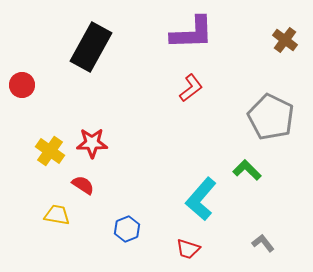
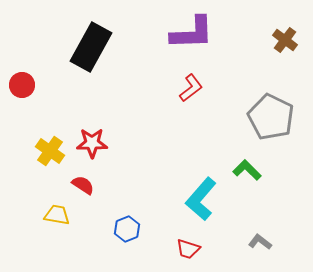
gray L-shape: moved 3 px left, 1 px up; rotated 15 degrees counterclockwise
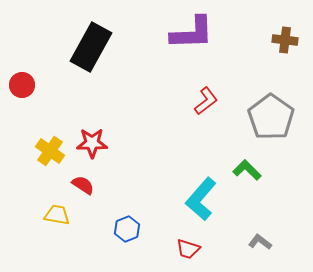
brown cross: rotated 30 degrees counterclockwise
red L-shape: moved 15 px right, 13 px down
gray pentagon: rotated 9 degrees clockwise
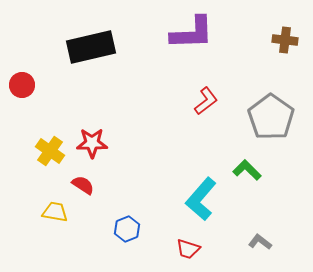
black rectangle: rotated 48 degrees clockwise
yellow trapezoid: moved 2 px left, 3 px up
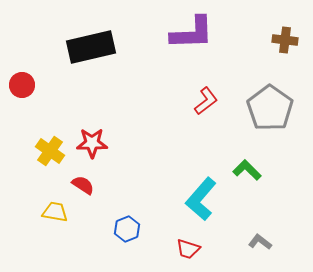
gray pentagon: moved 1 px left, 9 px up
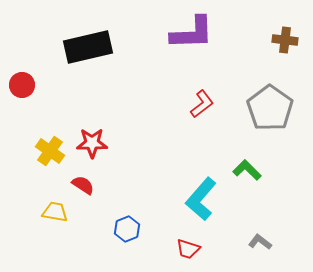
black rectangle: moved 3 px left
red L-shape: moved 4 px left, 3 px down
